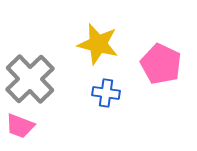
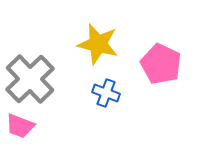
blue cross: rotated 12 degrees clockwise
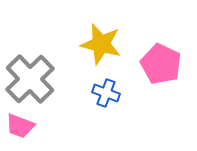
yellow star: moved 3 px right
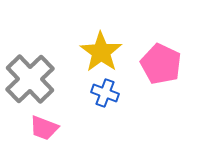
yellow star: moved 8 px down; rotated 21 degrees clockwise
blue cross: moved 1 px left
pink trapezoid: moved 24 px right, 2 px down
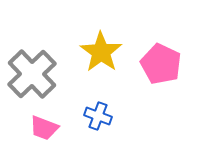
gray cross: moved 2 px right, 5 px up
blue cross: moved 7 px left, 23 px down
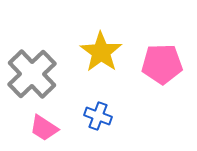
pink pentagon: moved 1 px right; rotated 27 degrees counterclockwise
pink trapezoid: rotated 12 degrees clockwise
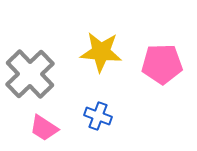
yellow star: rotated 30 degrees counterclockwise
gray cross: moved 2 px left
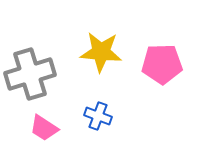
gray cross: rotated 27 degrees clockwise
